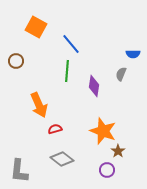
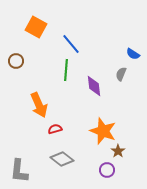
blue semicircle: rotated 32 degrees clockwise
green line: moved 1 px left, 1 px up
purple diamond: rotated 15 degrees counterclockwise
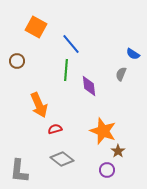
brown circle: moved 1 px right
purple diamond: moved 5 px left
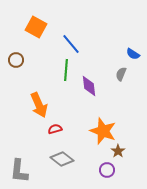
brown circle: moved 1 px left, 1 px up
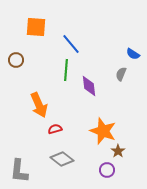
orange square: rotated 25 degrees counterclockwise
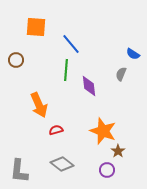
red semicircle: moved 1 px right, 1 px down
gray diamond: moved 5 px down
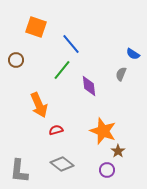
orange square: rotated 15 degrees clockwise
green line: moved 4 px left; rotated 35 degrees clockwise
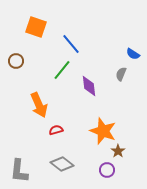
brown circle: moved 1 px down
